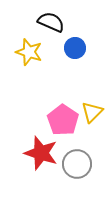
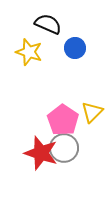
black semicircle: moved 3 px left, 2 px down
gray circle: moved 13 px left, 16 px up
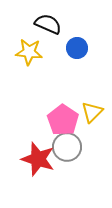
blue circle: moved 2 px right
yellow star: rotated 12 degrees counterclockwise
gray circle: moved 3 px right, 1 px up
red star: moved 3 px left, 6 px down
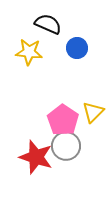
yellow triangle: moved 1 px right
gray circle: moved 1 px left, 1 px up
red star: moved 2 px left, 2 px up
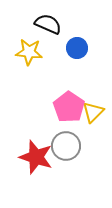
pink pentagon: moved 6 px right, 13 px up
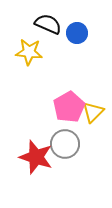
blue circle: moved 15 px up
pink pentagon: rotated 8 degrees clockwise
gray circle: moved 1 px left, 2 px up
